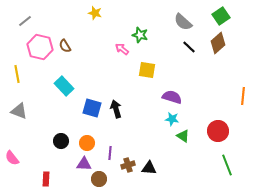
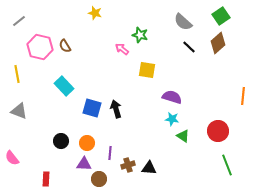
gray line: moved 6 px left
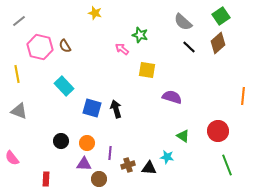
cyan star: moved 5 px left, 38 px down
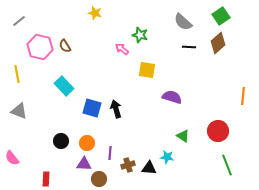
black line: rotated 40 degrees counterclockwise
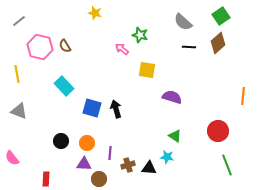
green triangle: moved 8 px left
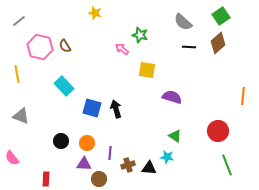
gray triangle: moved 2 px right, 5 px down
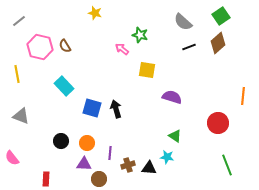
black line: rotated 24 degrees counterclockwise
red circle: moved 8 px up
